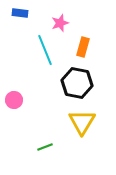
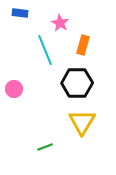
pink star: rotated 24 degrees counterclockwise
orange rectangle: moved 2 px up
black hexagon: rotated 12 degrees counterclockwise
pink circle: moved 11 px up
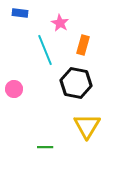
black hexagon: moved 1 px left; rotated 12 degrees clockwise
yellow triangle: moved 5 px right, 4 px down
green line: rotated 21 degrees clockwise
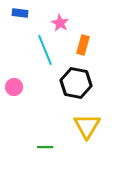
pink circle: moved 2 px up
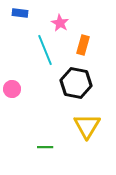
pink circle: moved 2 px left, 2 px down
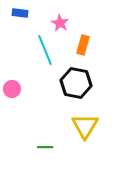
yellow triangle: moved 2 px left
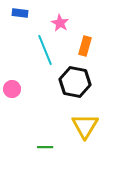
orange rectangle: moved 2 px right, 1 px down
black hexagon: moved 1 px left, 1 px up
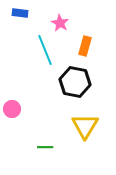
pink circle: moved 20 px down
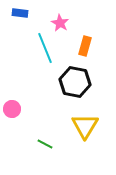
cyan line: moved 2 px up
green line: moved 3 px up; rotated 28 degrees clockwise
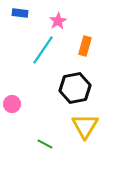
pink star: moved 2 px left, 2 px up; rotated 12 degrees clockwise
cyan line: moved 2 px left, 2 px down; rotated 56 degrees clockwise
black hexagon: moved 6 px down; rotated 24 degrees counterclockwise
pink circle: moved 5 px up
